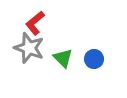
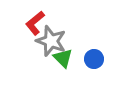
gray star: moved 22 px right, 7 px up
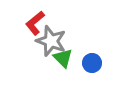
blue circle: moved 2 px left, 4 px down
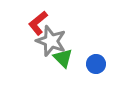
red L-shape: moved 3 px right
blue circle: moved 4 px right, 1 px down
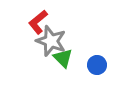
red L-shape: moved 1 px up
blue circle: moved 1 px right, 1 px down
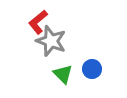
green triangle: moved 16 px down
blue circle: moved 5 px left, 4 px down
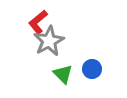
gray star: moved 2 px left; rotated 24 degrees clockwise
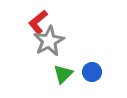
blue circle: moved 3 px down
green triangle: rotated 30 degrees clockwise
